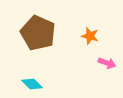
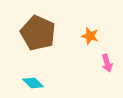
pink arrow: rotated 54 degrees clockwise
cyan diamond: moved 1 px right, 1 px up
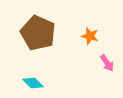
pink arrow: rotated 18 degrees counterclockwise
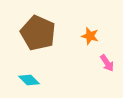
cyan diamond: moved 4 px left, 3 px up
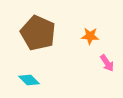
orange star: rotated 12 degrees counterclockwise
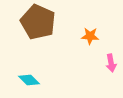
brown pentagon: moved 11 px up
pink arrow: moved 4 px right; rotated 24 degrees clockwise
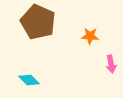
pink arrow: moved 1 px down
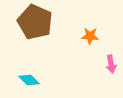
brown pentagon: moved 3 px left
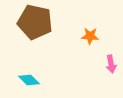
brown pentagon: rotated 12 degrees counterclockwise
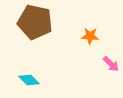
pink arrow: rotated 36 degrees counterclockwise
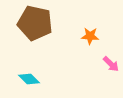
brown pentagon: moved 1 px down
cyan diamond: moved 1 px up
